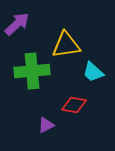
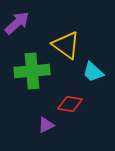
purple arrow: moved 1 px up
yellow triangle: rotated 44 degrees clockwise
red diamond: moved 4 px left, 1 px up
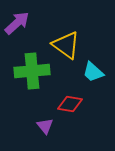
purple triangle: moved 1 px left, 1 px down; rotated 42 degrees counterclockwise
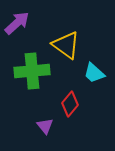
cyan trapezoid: moved 1 px right, 1 px down
red diamond: rotated 60 degrees counterclockwise
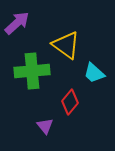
red diamond: moved 2 px up
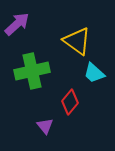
purple arrow: moved 1 px down
yellow triangle: moved 11 px right, 4 px up
green cross: rotated 8 degrees counterclockwise
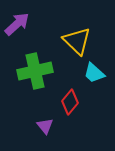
yellow triangle: rotated 8 degrees clockwise
green cross: moved 3 px right
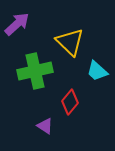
yellow triangle: moved 7 px left, 1 px down
cyan trapezoid: moved 3 px right, 2 px up
purple triangle: rotated 18 degrees counterclockwise
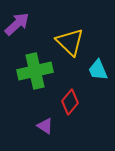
cyan trapezoid: moved 1 px right, 1 px up; rotated 25 degrees clockwise
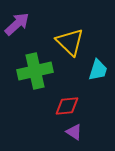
cyan trapezoid: rotated 140 degrees counterclockwise
red diamond: moved 3 px left, 4 px down; rotated 45 degrees clockwise
purple triangle: moved 29 px right, 6 px down
